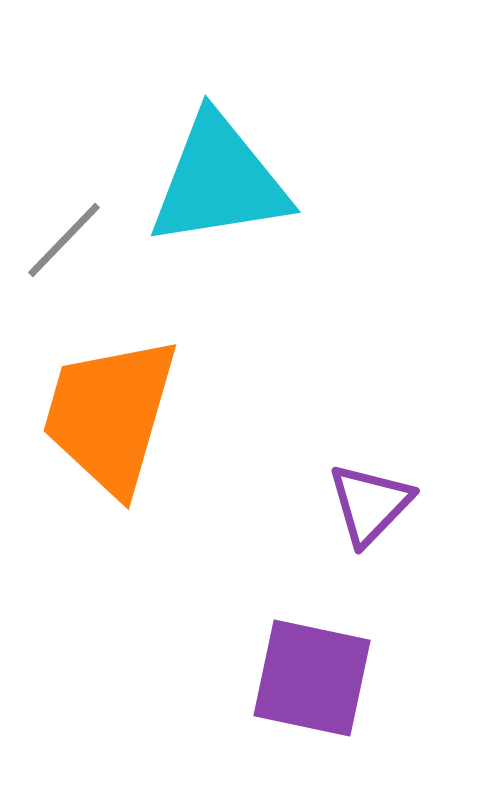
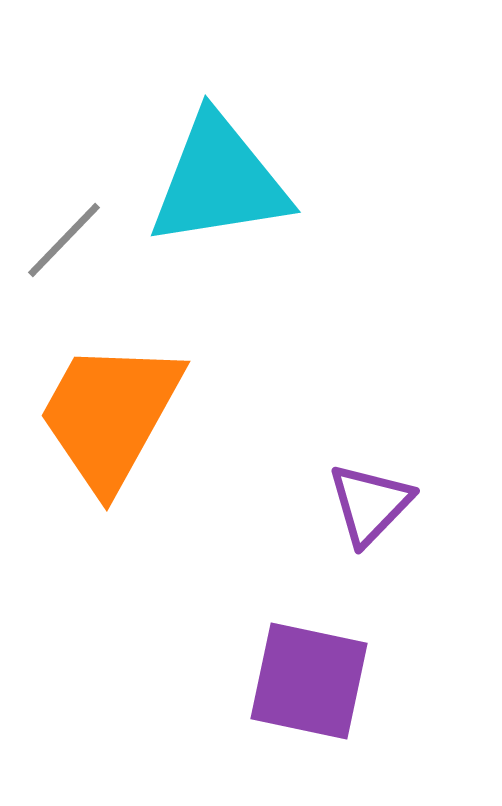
orange trapezoid: rotated 13 degrees clockwise
purple square: moved 3 px left, 3 px down
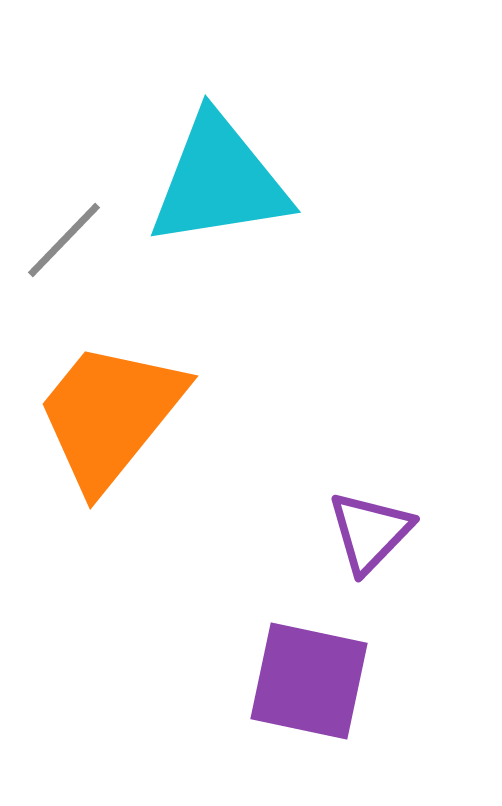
orange trapezoid: rotated 10 degrees clockwise
purple triangle: moved 28 px down
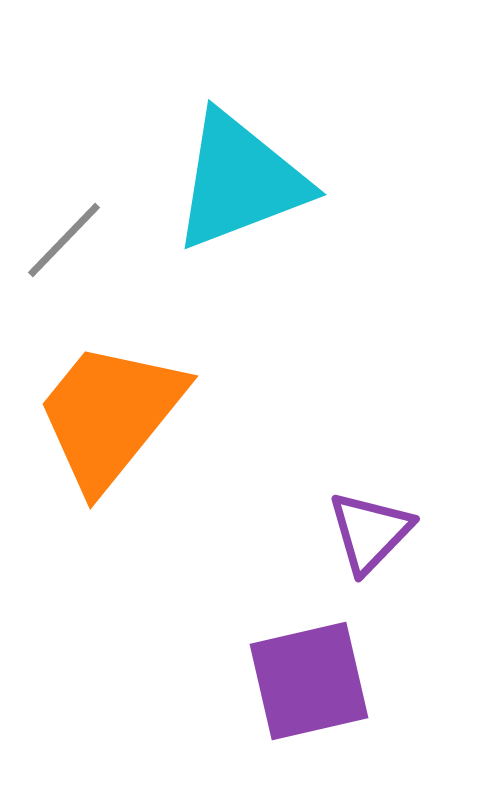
cyan triangle: moved 21 px right; rotated 12 degrees counterclockwise
purple square: rotated 25 degrees counterclockwise
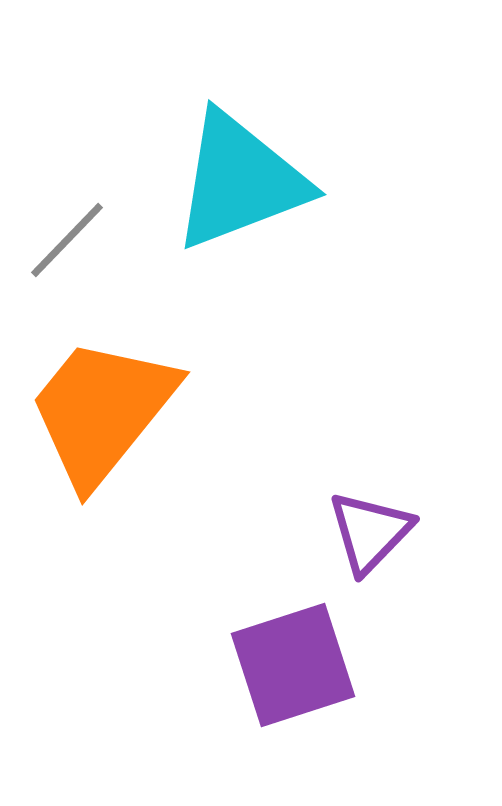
gray line: moved 3 px right
orange trapezoid: moved 8 px left, 4 px up
purple square: moved 16 px left, 16 px up; rotated 5 degrees counterclockwise
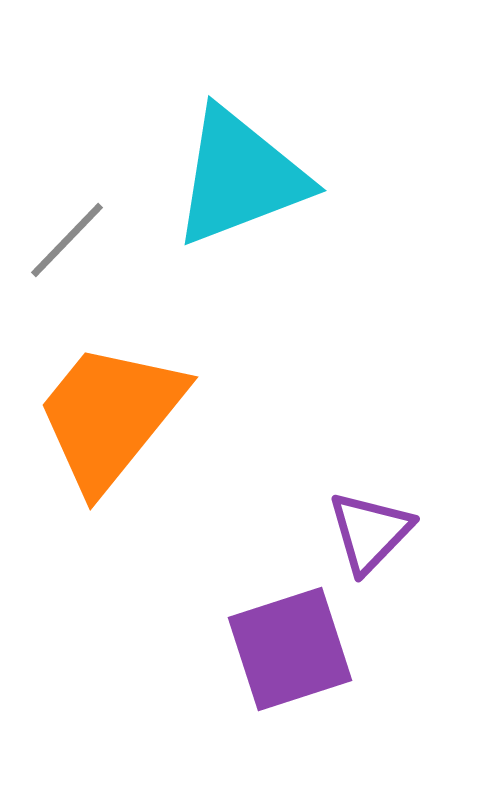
cyan triangle: moved 4 px up
orange trapezoid: moved 8 px right, 5 px down
purple square: moved 3 px left, 16 px up
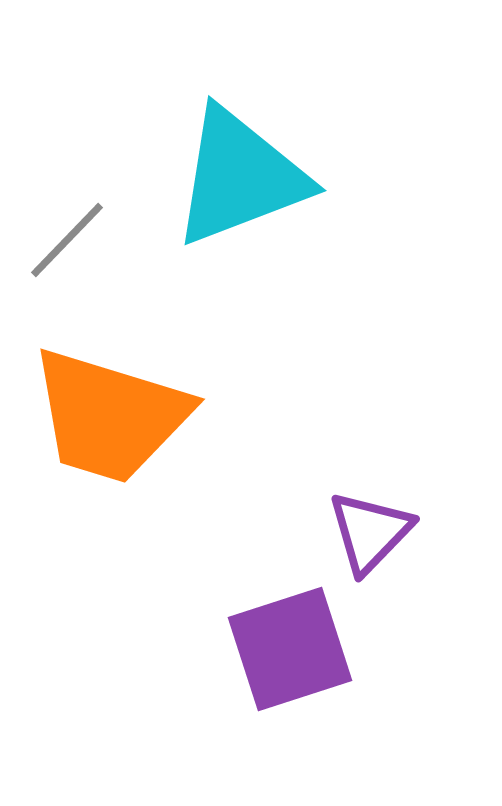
orange trapezoid: rotated 112 degrees counterclockwise
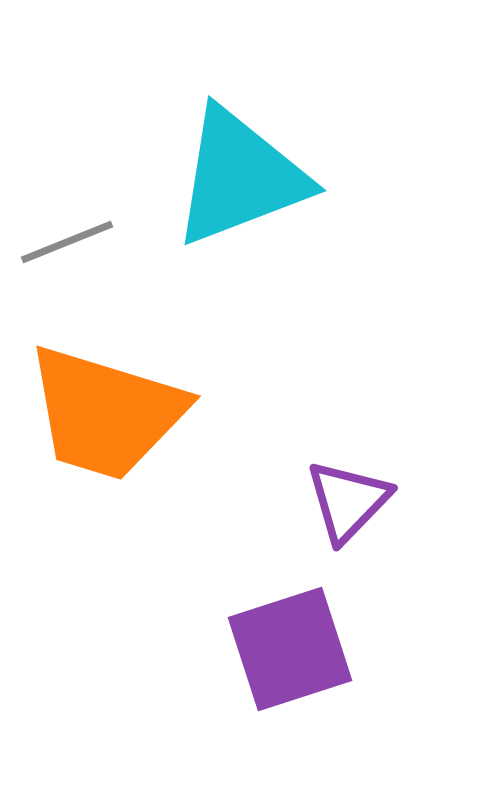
gray line: moved 2 px down; rotated 24 degrees clockwise
orange trapezoid: moved 4 px left, 3 px up
purple triangle: moved 22 px left, 31 px up
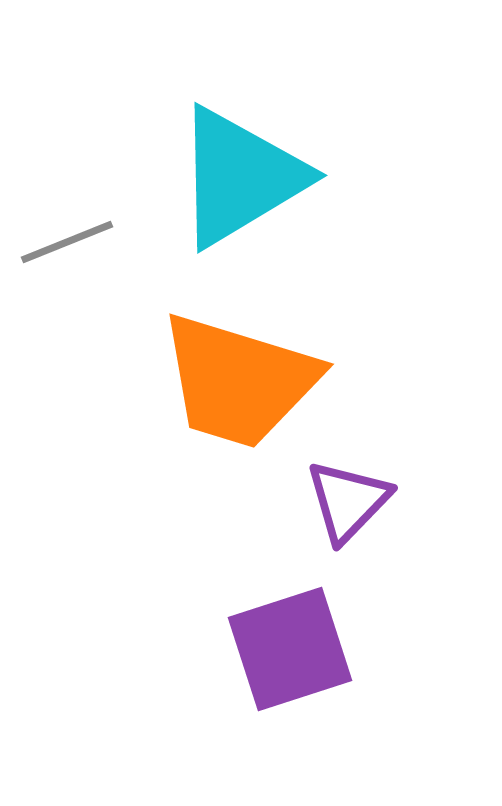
cyan triangle: rotated 10 degrees counterclockwise
orange trapezoid: moved 133 px right, 32 px up
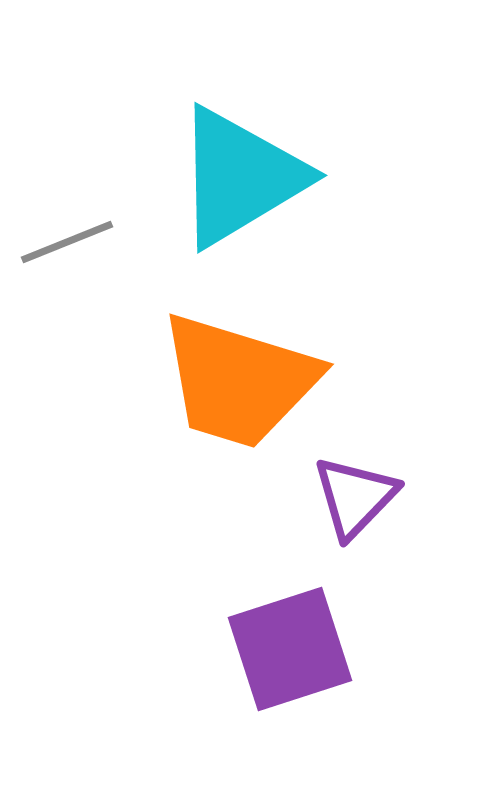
purple triangle: moved 7 px right, 4 px up
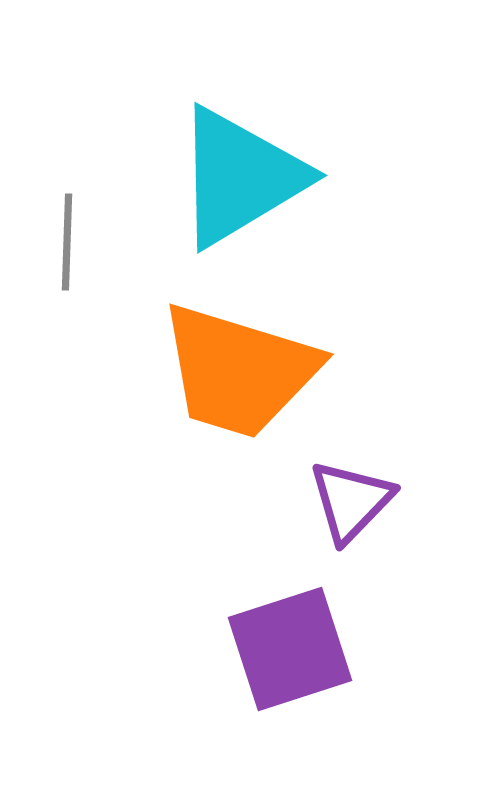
gray line: rotated 66 degrees counterclockwise
orange trapezoid: moved 10 px up
purple triangle: moved 4 px left, 4 px down
